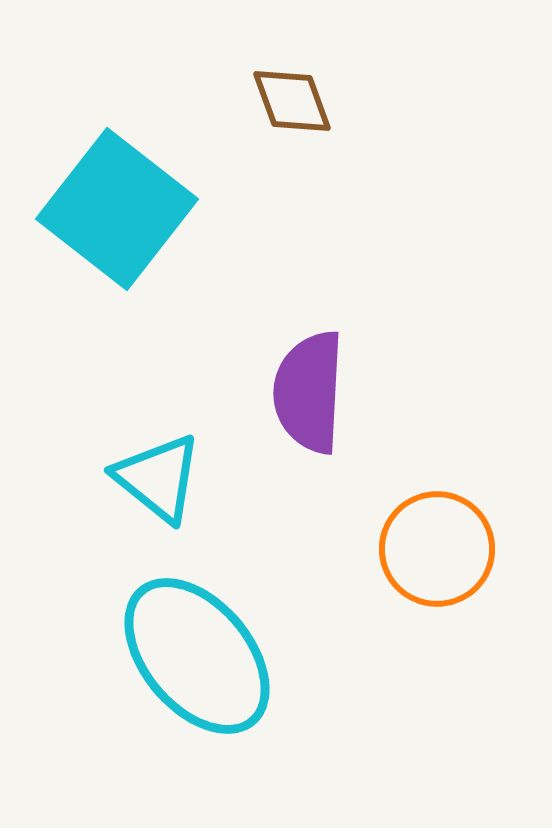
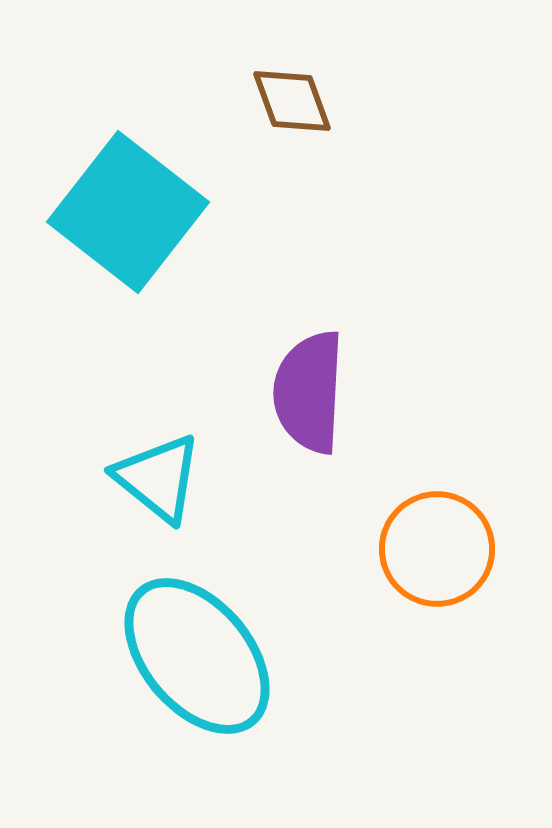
cyan square: moved 11 px right, 3 px down
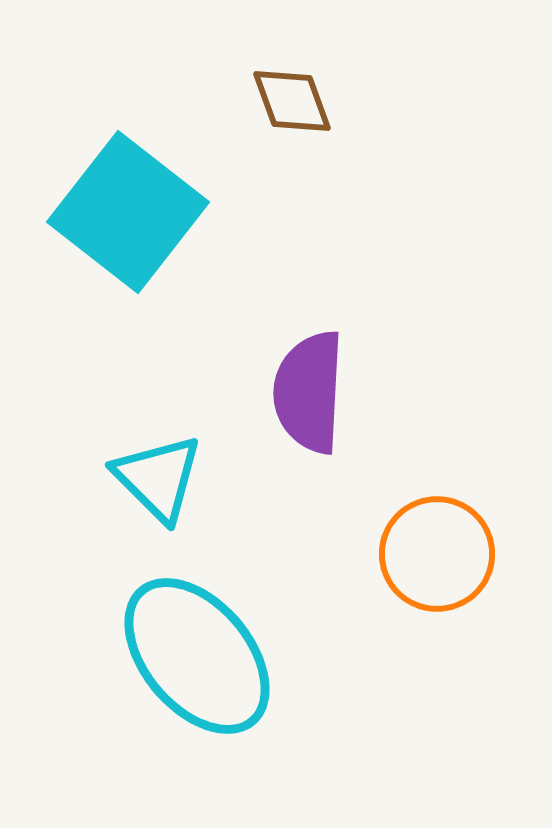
cyan triangle: rotated 6 degrees clockwise
orange circle: moved 5 px down
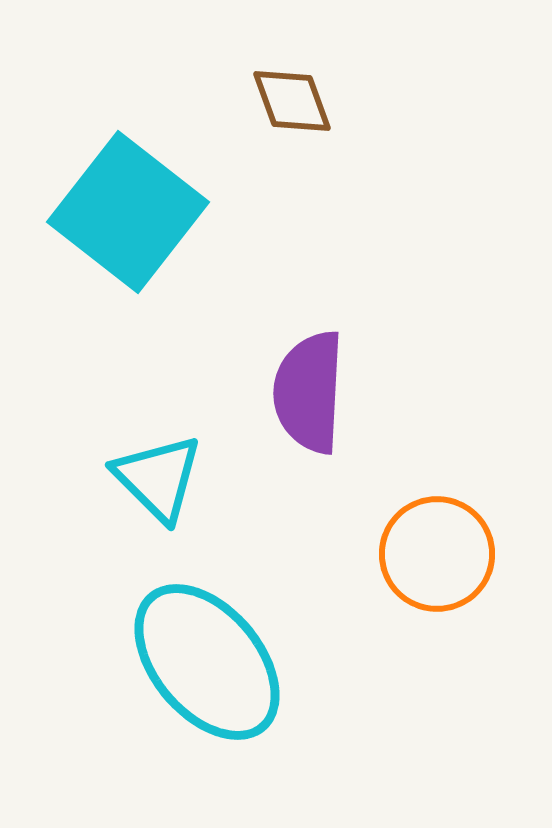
cyan ellipse: moved 10 px right, 6 px down
